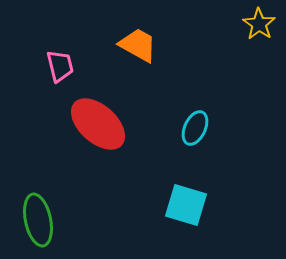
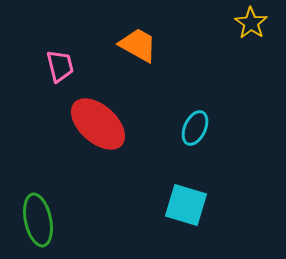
yellow star: moved 8 px left, 1 px up
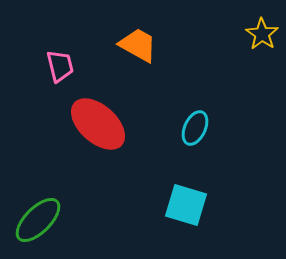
yellow star: moved 11 px right, 11 px down
green ellipse: rotated 57 degrees clockwise
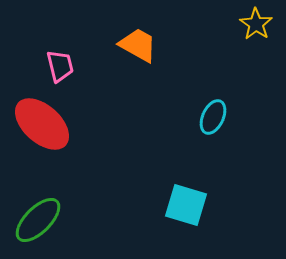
yellow star: moved 6 px left, 10 px up
red ellipse: moved 56 px left
cyan ellipse: moved 18 px right, 11 px up
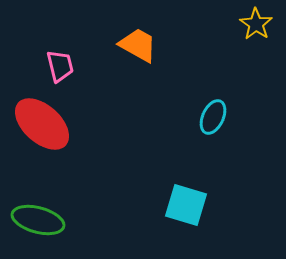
green ellipse: rotated 60 degrees clockwise
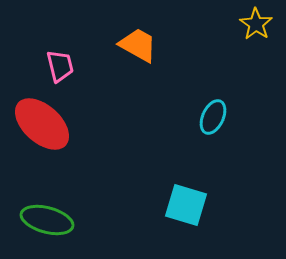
green ellipse: moved 9 px right
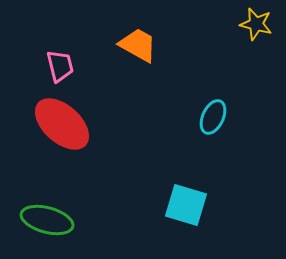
yellow star: rotated 20 degrees counterclockwise
red ellipse: moved 20 px right
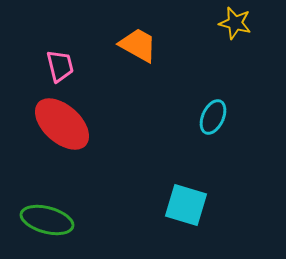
yellow star: moved 21 px left, 1 px up
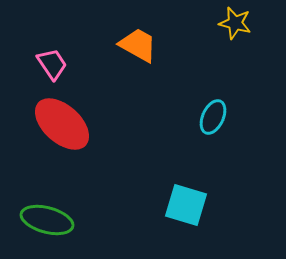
pink trapezoid: moved 8 px left, 2 px up; rotated 20 degrees counterclockwise
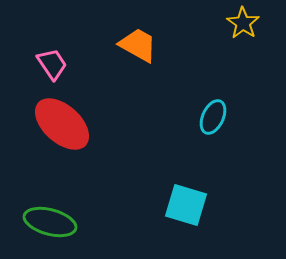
yellow star: moved 8 px right; rotated 20 degrees clockwise
green ellipse: moved 3 px right, 2 px down
